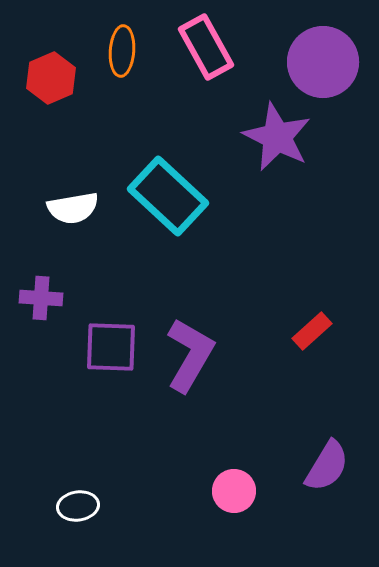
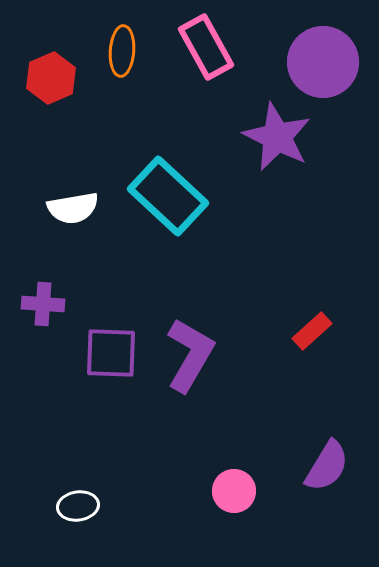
purple cross: moved 2 px right, 6 px down
purple square: moved 6 px down
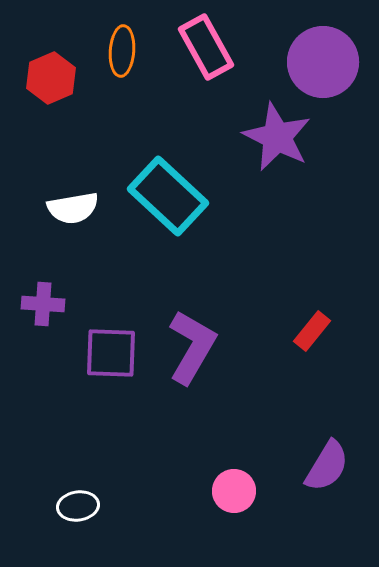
red rectangle: rotated 9 degrees counterclockwise
purple L-shape: moved 2 px right, 8 px up
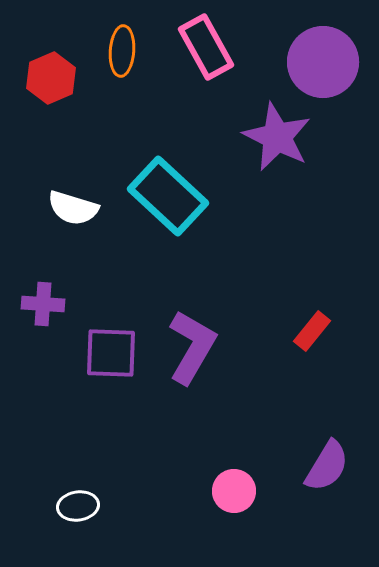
white semicircle: rotated 27 degrees clockwise
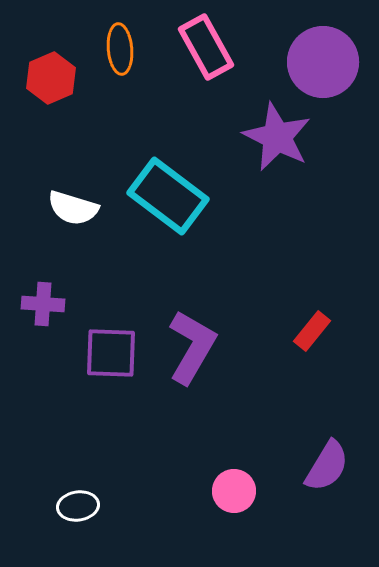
orange ellipse: moved 2 px left, 2 px up; rotated 9 degrees counterclockwise
cyan rectangle: rotated 6 degrees counterclockwise
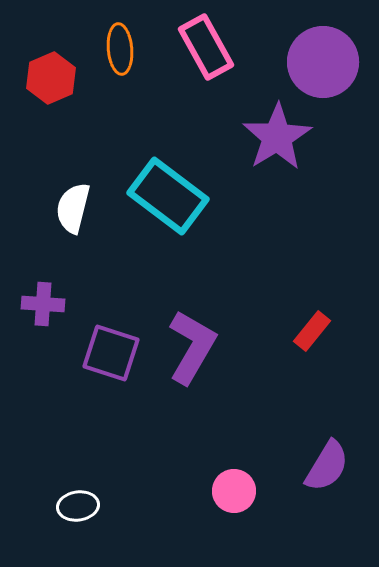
purple star: rotated 14 degrees clockwise
white semicircle: rotated 87 degrees clockwise
purple square: rotated 16 degrees clockwise
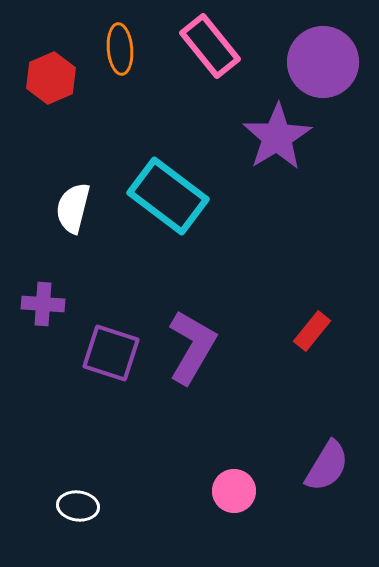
pink rectangle: moved 4 px right, 1 px up; rotated 10 degrees counterclockwise
white ellipse: rotated 15 degrees clockwise
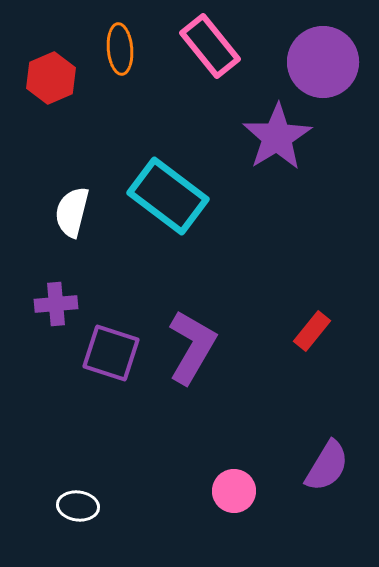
white semicircle: moved 1 px left, 4 px down
purple cross: moved 13 px right; rotated 9 degrees counterclockwise
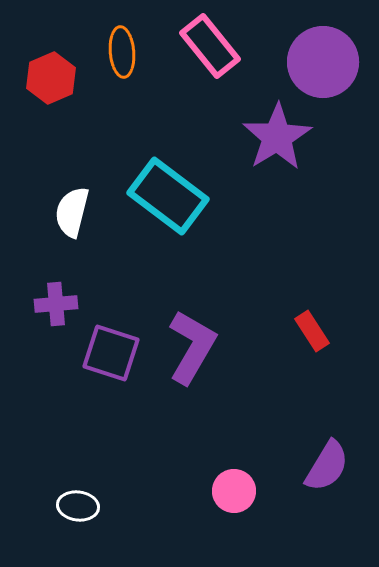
orange ellipse: moved 2 px right, 3 px down
red rectangle: rotated 72 degrees counterclockwise
